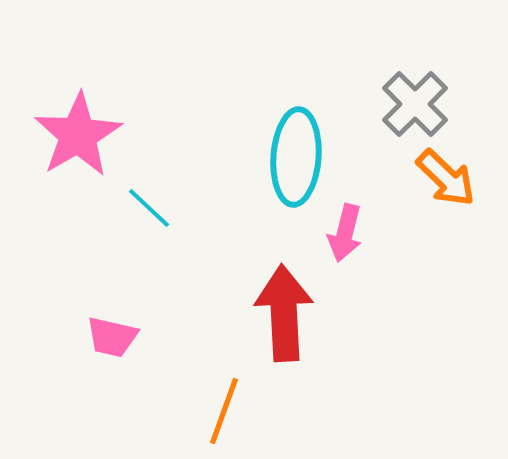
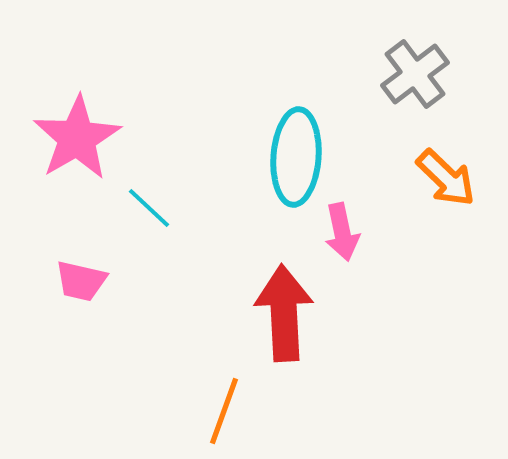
gray cross: moved 30 px up; rotated 8 degrees clockwise
pink star: moved 1 px left, 3 px down
pink arrow: moved 3 px left, 1 px up; rotated 26 degrees counterclockwise
pink trapezoid: moved 31 px left, 56 px up
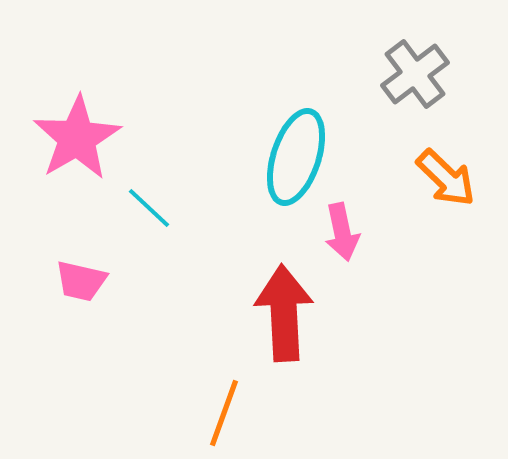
cyan ellipse: rotated 14 degrees clockwise
orange line: moved 2 px down
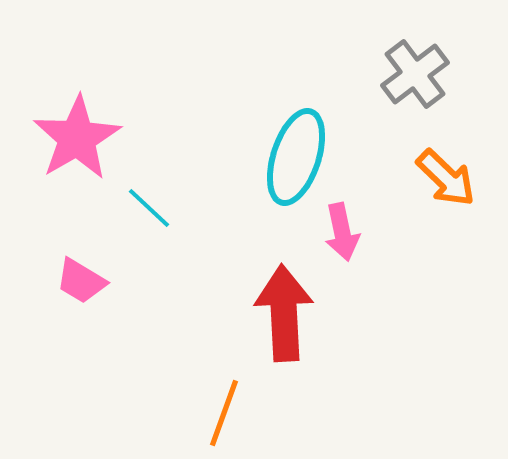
pink trapezoid: rotated 18 degrees clockwise
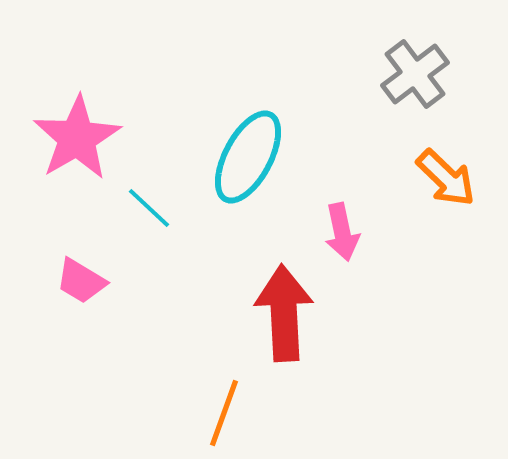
cyan ellipse: moved 48 px left; rotated 10 degrees clockwise
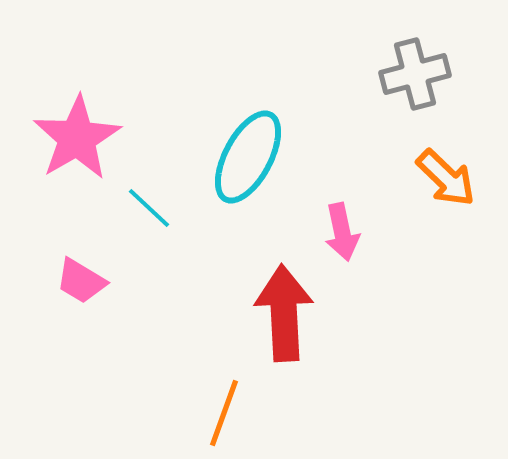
gray cross: rotated 22 degrees clockwise
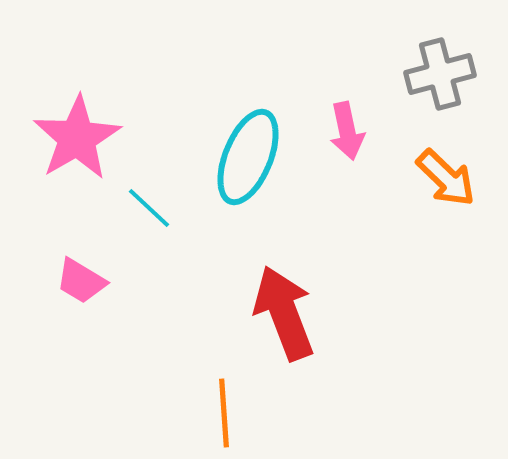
gray cross: moved 25 px right
cyan ellipse: rotated 6 degrees counterclockwise
pink arrow: moved 5 px right, 101 px up
red arrow: rotated 18 degrees counterclockwise
orange line: rotated 24 degrees counterclockwise
